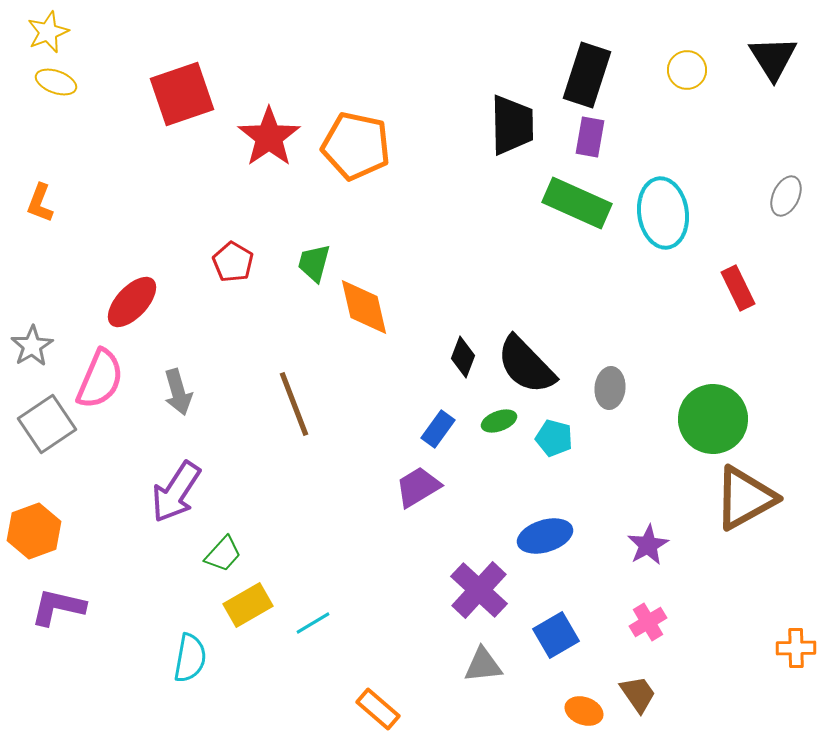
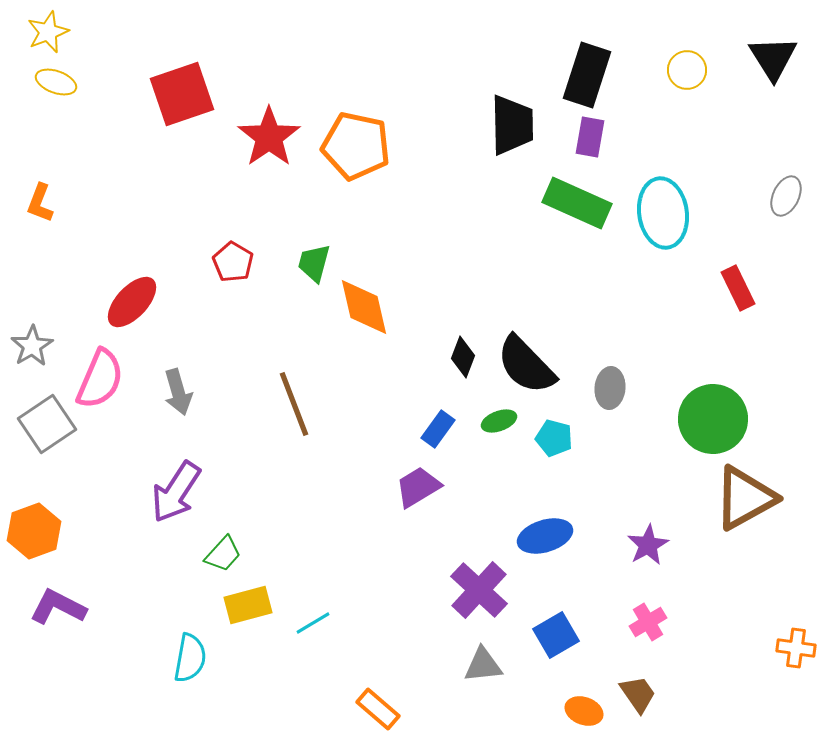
yellow rectangle at (248, 605): rotated 15 degrees clockwise
purple L-shape at (58, 607): rotated 14 degrees clockwise
orange cross at (796, 648): rotated 9 degrees clockwise
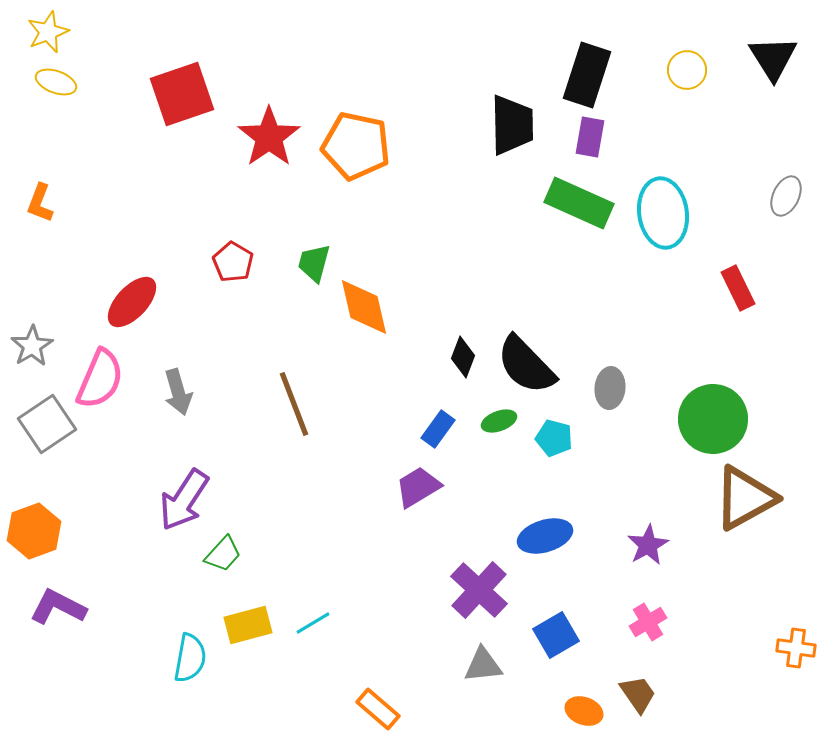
green rectangle at (577, 203): moved 2 px right
purple arrow at (176, 492): moved 8 px right, 8 px down
yellow rectangle at (248, 605): moved 20 px down
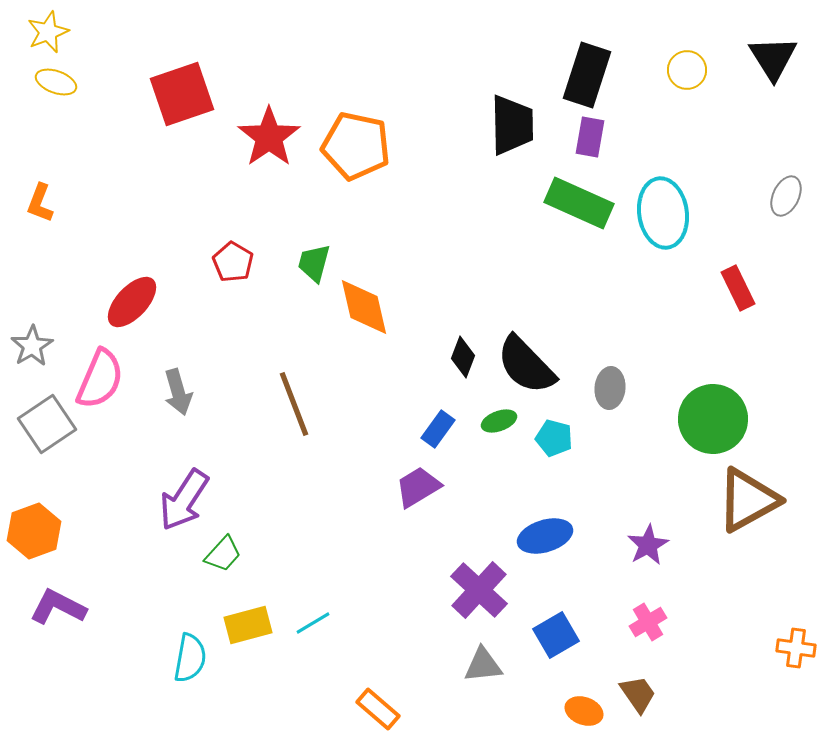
brown triangle at (745, 498): moved 3 px right, 2 px down
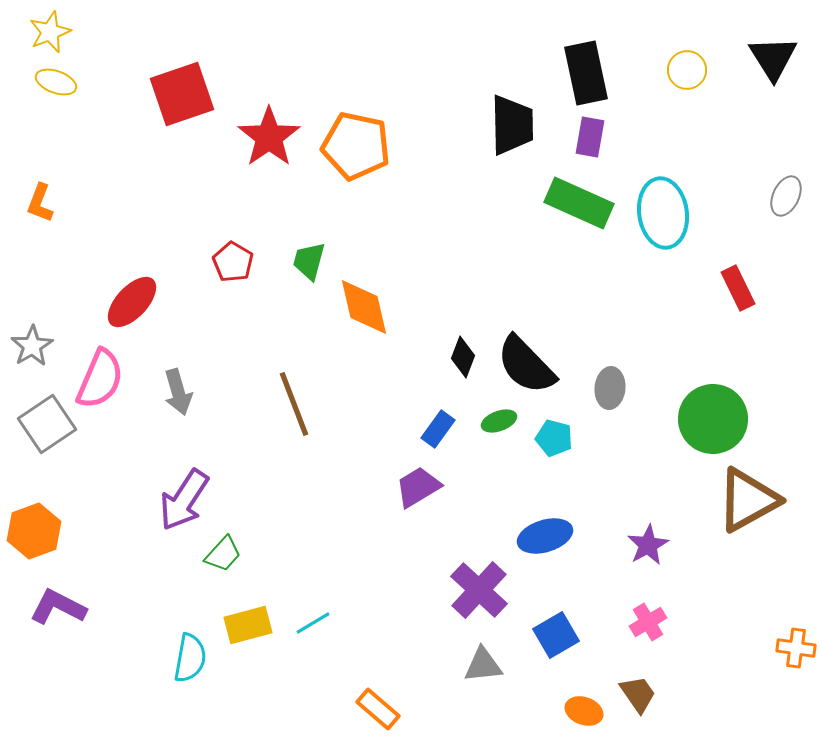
yellow star at (48, 32): moved 2 px right
black rectangle at (587, 75): moved 1 px left, 2 px up; rotated 30 degrees counterclockwise
green trapezoid at (314, 263): moved 5 px left, 2 px up
